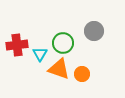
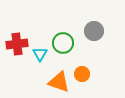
red cross: moved 1 px up
orange triangle: moved 13 px down
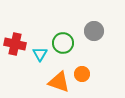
red cross: moved 2 px left; rotated 20 degrees clockwise
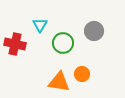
cyan triangle: moved 29 px up
orange triangle: rotated 10 degrees counterclockwise
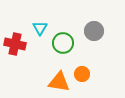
cyan triangle: moved 3 px down
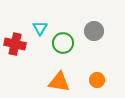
orange circle: moved 15 px right, 6 px down
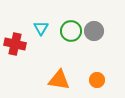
cyan triangle: moved 1 px right
green circle: moved 8 px right, 12 px up
orange triangle: moved 2 px up
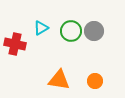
cyan triangle: rotated 28 degrees clockwise
orange circle: moved 2 px left, 1 px down
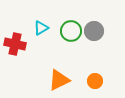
orange triangle: rotated 35 degrees counterclockwise
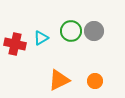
cyan triangle: moved 10 px down
